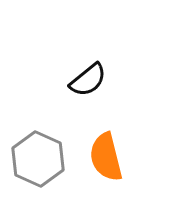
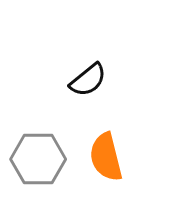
gray hexagon: rotated 24 degrees counterclockwise
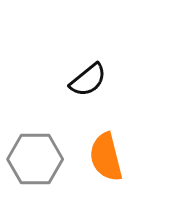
gray hexagon: moved 3 px left
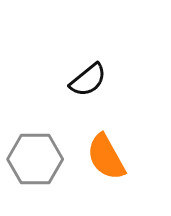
orange semicircle: rotated 15 degrees counterclockwise
